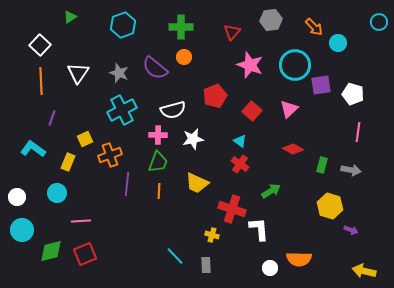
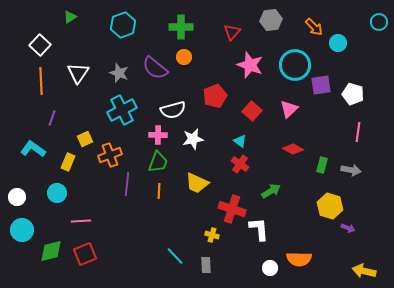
purple arrow at (351, 230): moved 3 px left, 2 px up
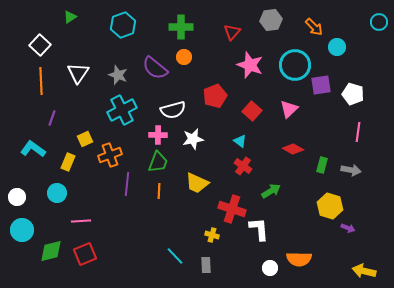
cyan circle at (338, 43): moved 1 px left, 4 px down
gray star at (119, 73): moved 1 px left, 2 px down
red cross at (240, 164): moved 3 px right, 2 px down
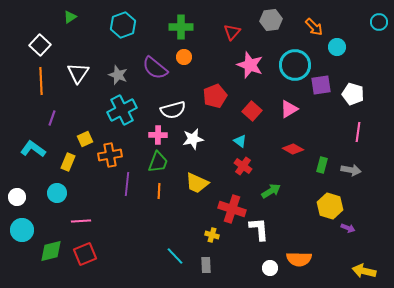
pink triangle at (289, 109): rotated 12 degrees clockwise
orange cross at (110, 155): rotated 10 degrees clockwise
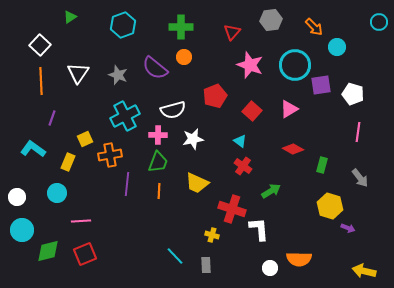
cyan cross at (122, 110): moved 3 px right, 6 px down
gray arrow at (351, 170): moved 9 px right, 8 px down; rotated 42 degrees clockwise
green diamond at (51, 251): moved 3 px left
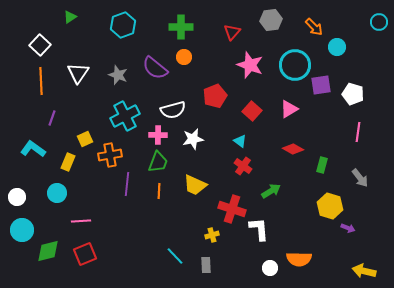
yellow trapezoid at (197, 183): moved 2 px left, 2 px down
yellow cross at (212, 235): rotated 32 degrees counterclockwise
